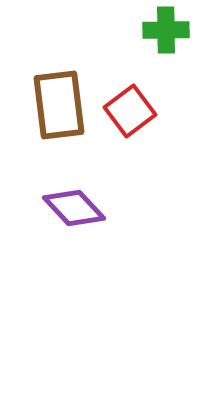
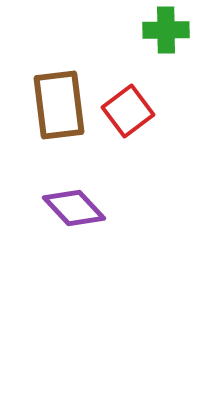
red square: moved 2 px left
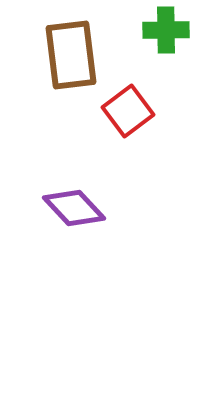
brown rectangle: moved 12 px right, 50 px up
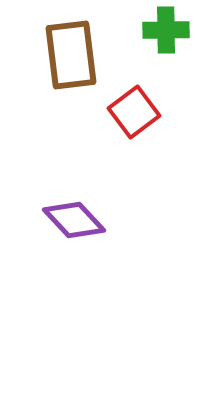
red square: moved 6 px right, 1 px down
purple diamond: moved 12 px down
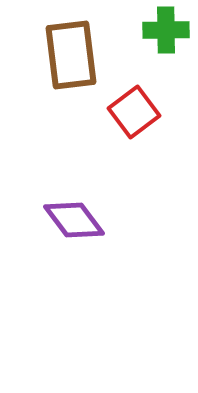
purple diamond: rotated 6 degrees clockwise
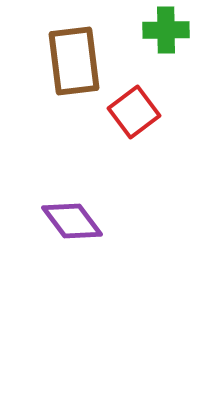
brown rectangle: moved 3 px right, 6 px down
purple diamond: moved 2 px left, 1 px down
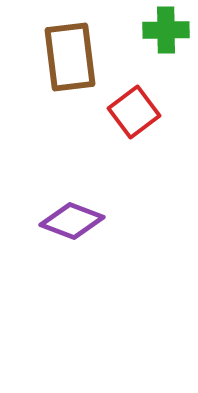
brown rectangle: moved 4 px left, 4 px up
purple diamond: rotated 32 degrees counterclockwise
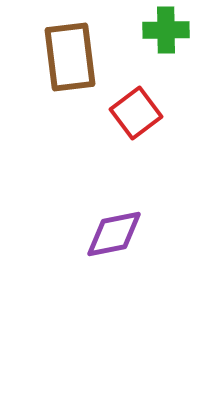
red square: moved 2 px right, 1 px down
purple diamond: moved 42 px right, 13 px down; rotated 32 degrees counterclockwise
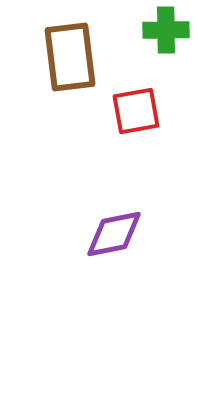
red square: moved 2 px up; rotated 27 degrees clockwise
